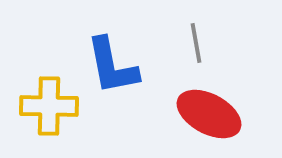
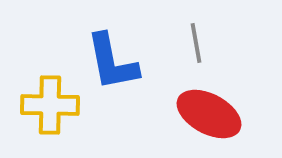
blue L-shape: moved 4 px up
yellow cross: moved 1 px right, 1 px up
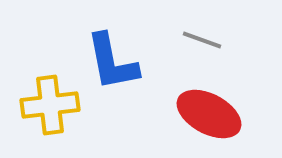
gray line: moved 6 px right, 3 px up; rotated 60 degrees counterclockwise
yellow cross: rotated 8 degrees counterclockwise
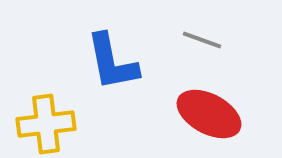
yellow cross: moved 4 px left, 19 px down
